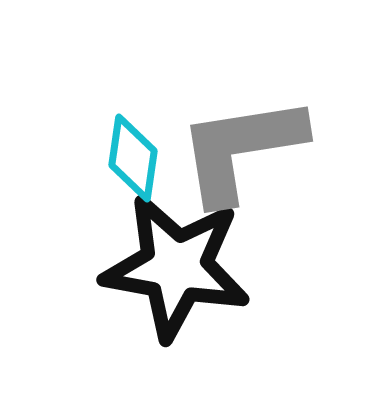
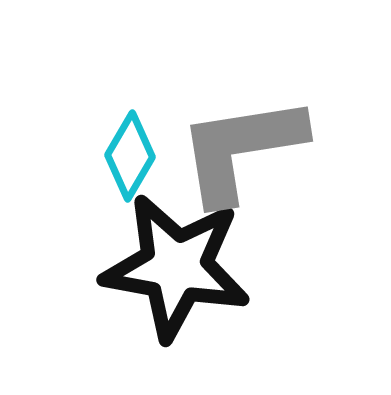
cyan diamond: moved 3 px left, 2 px up; rotated 22 degrees clockwise
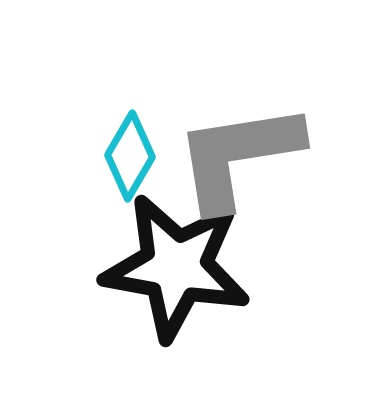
gray L-shape: moved 3 px left, 7 px down
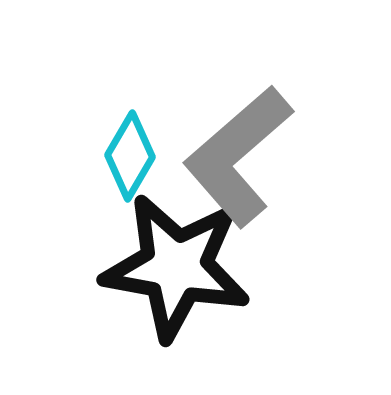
gray L-shape: rotated 32 degrees counterclockwise
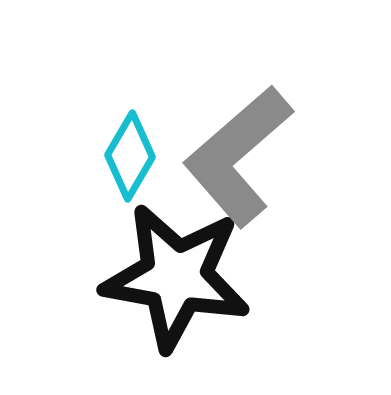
black star: moved 10 px down
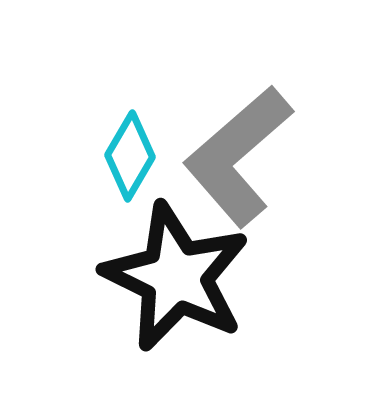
black star: rotated 16 degrees clockwise
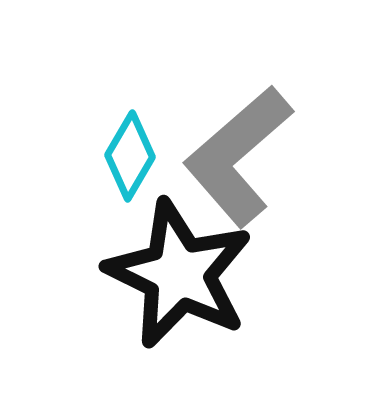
black star: moved 3 px right, 3 px up
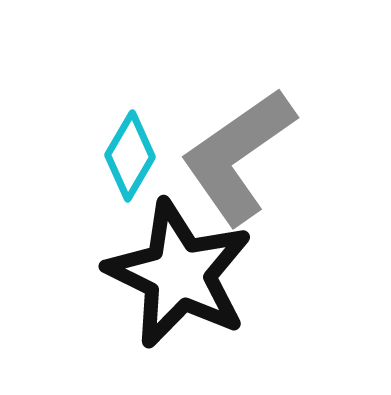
gray L-shape: rotated 6 degrees clockwise
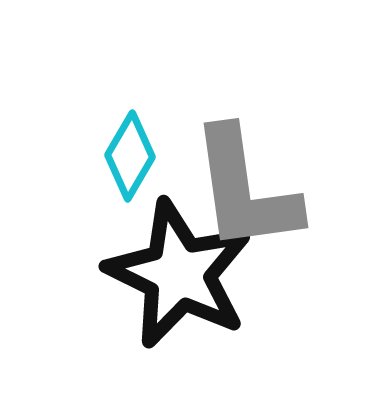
gray L-shape: moved 7 px right, 34 px down; rotated 63 degrees counterclockwise
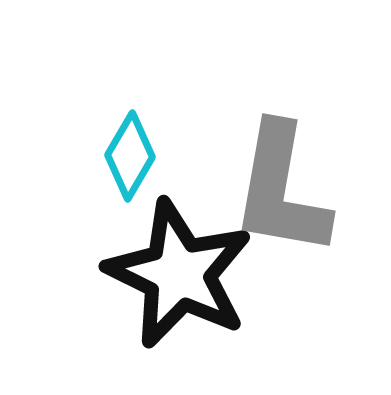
gray L-shape: moved 36 px right; rotated 18 degrees clockwise
